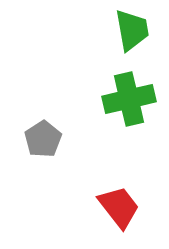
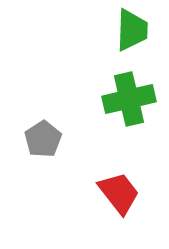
green trapezoid: rotated 12 degrees clockwise
red trapezoid: moved 14 px up
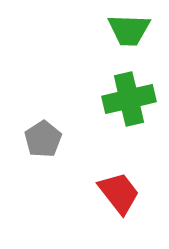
green trapezoid: moved 3 px left; rotated 90 degrees clockwise
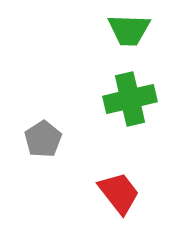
green cross: moved 1 px right
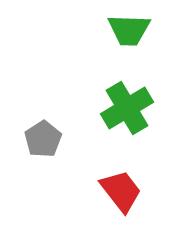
green cross: moved 3 px left, 9 px down; rotated 18 degrees counterclockwise
red trapezoid: moved 2 px right, 2 px up
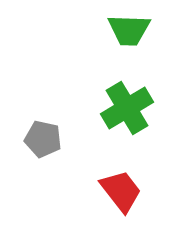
gray pentagon: rotated 27 degrees counterclockwise
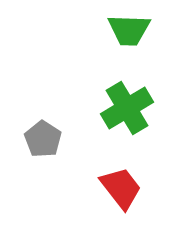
gray pentagon: rotated 21 degrees clockwise
red trapezoid: moved 3 px up
